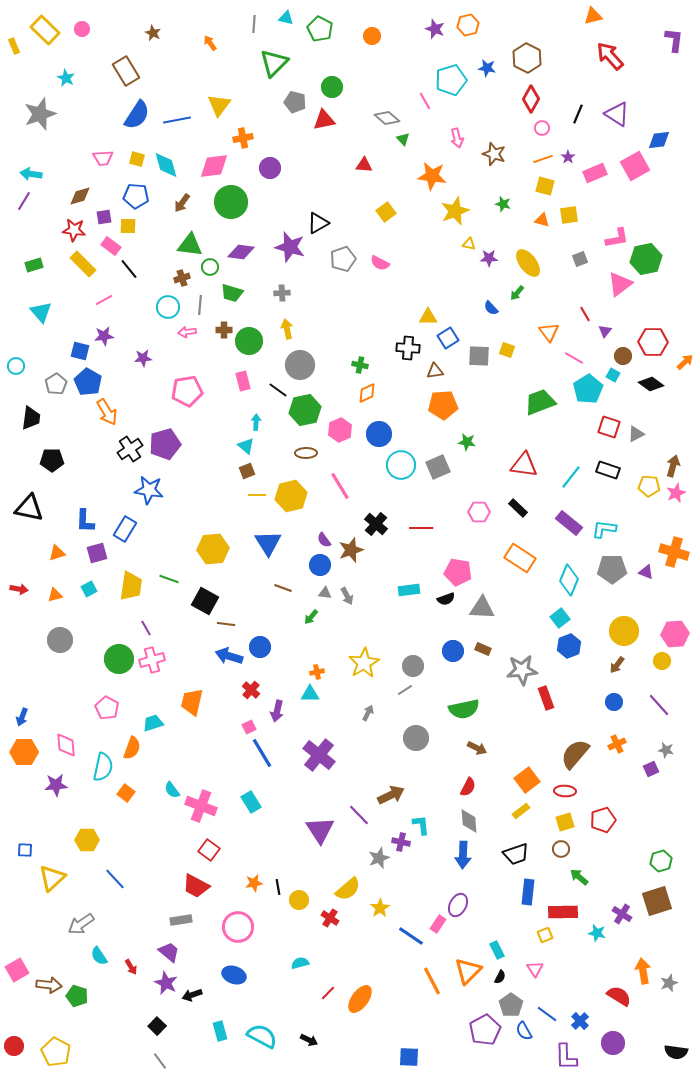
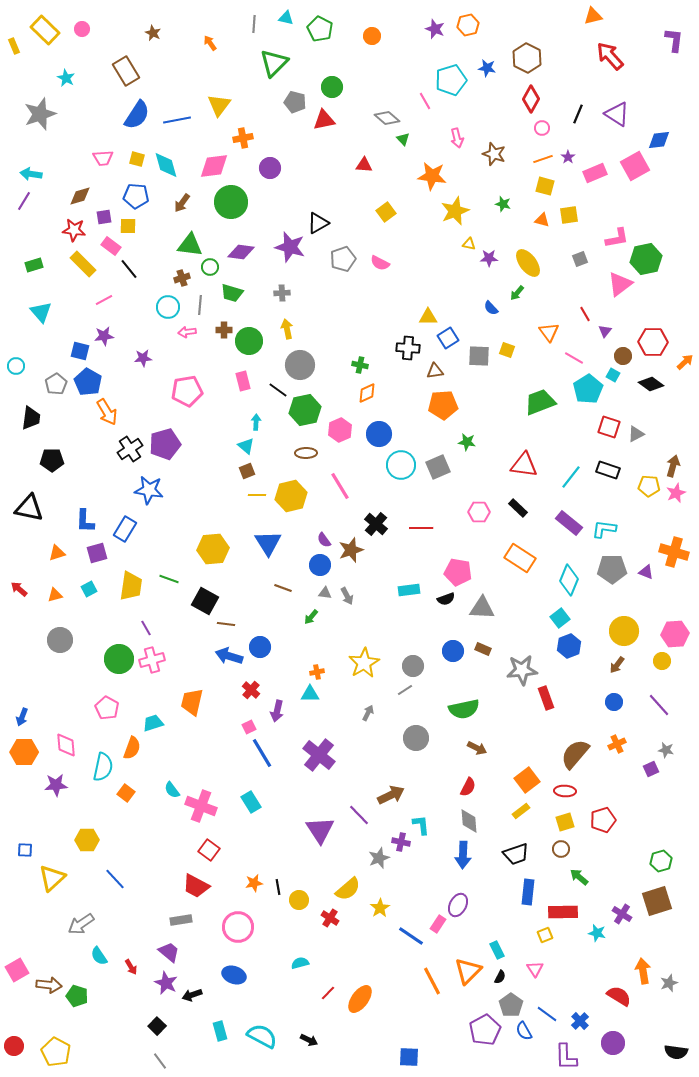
red arrow at (19, 589): rotated 150 degrees counterclockwise
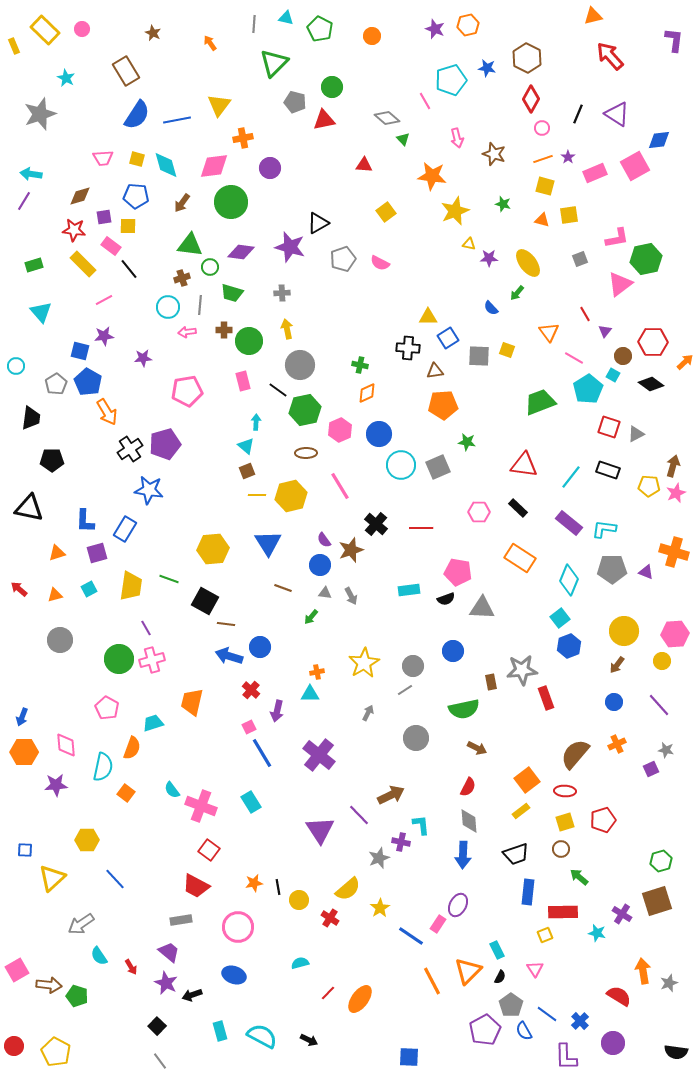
gray arrow at (347, 596): moved 4 px right
brown rectangle at (483, 649): moved 8 px right, 33 px down; rotated 56 degrees clockwise
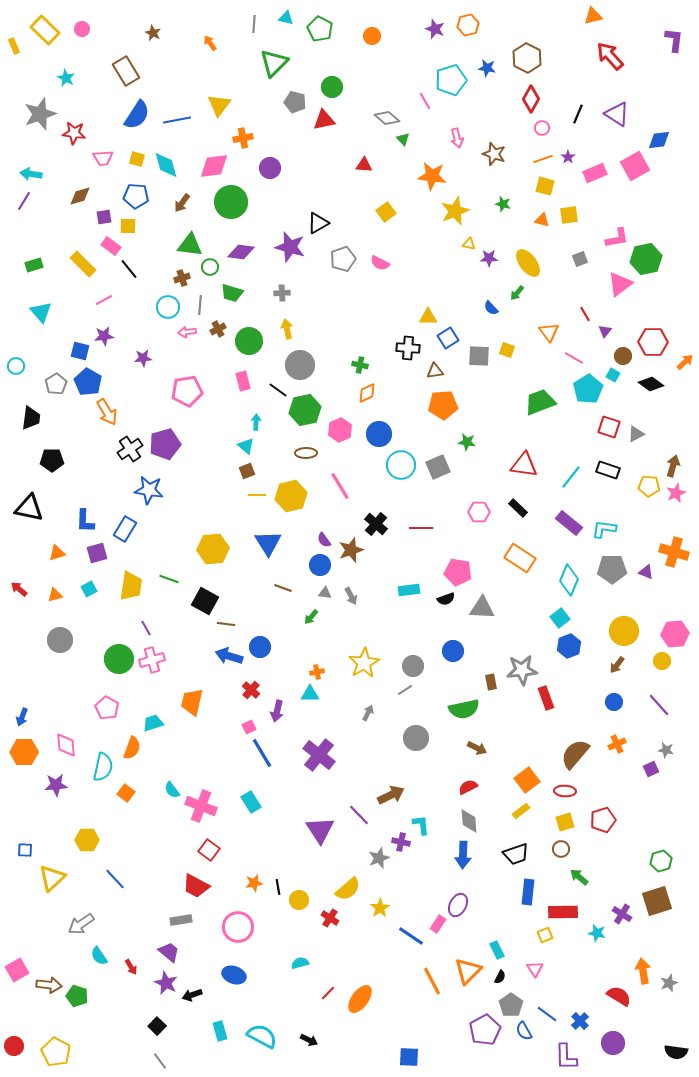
red star at (74, 230): moved 97 px up
brown cross at (224, 330): moved 6 px left, 1 px up; rotated 28 degrees counterclockwise
red semicircle at (468, 787): rotated 144 degrees counterclockwise
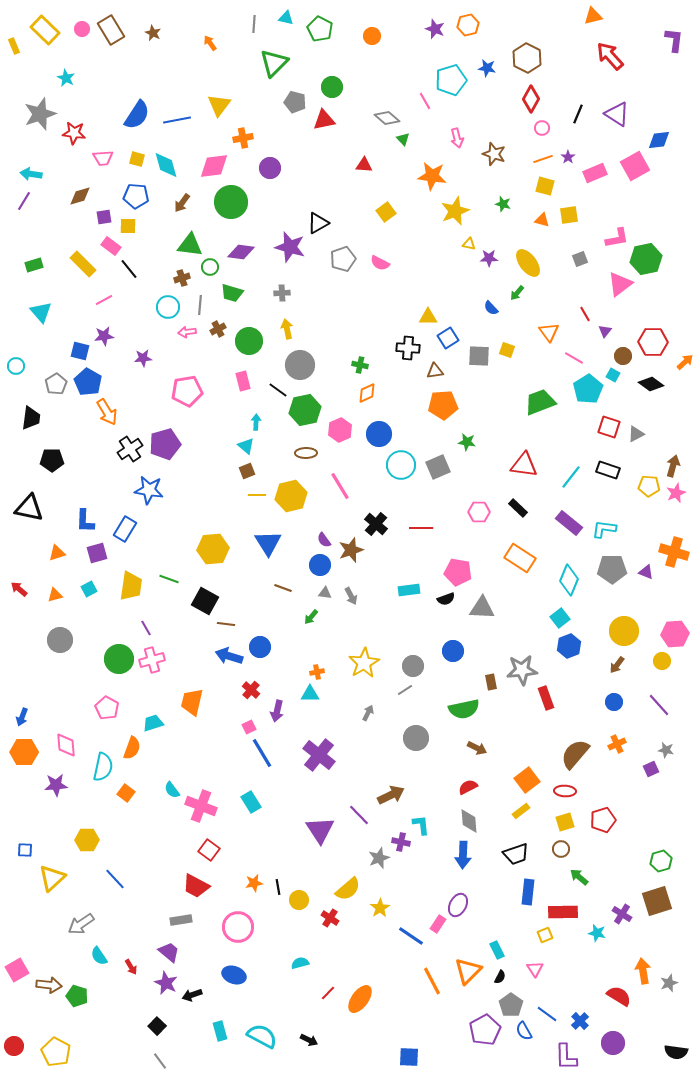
brown rectangle at (126, 71): moved 15 px left, 41 px up
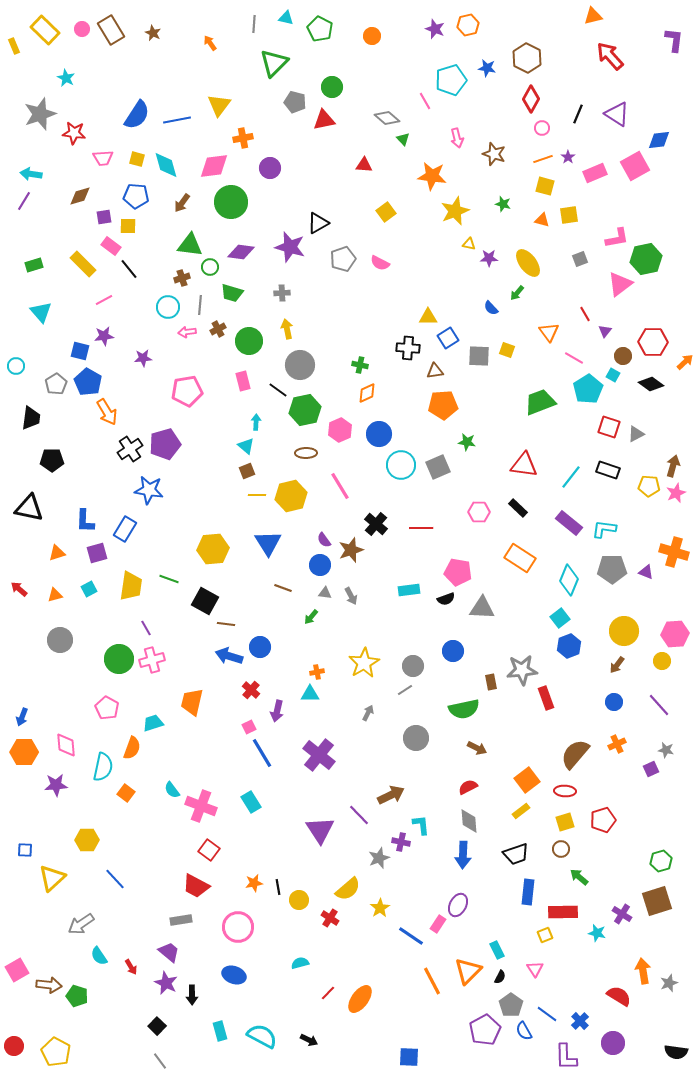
black arrow at (192, 995): rotated 72 degrees counterclockwise
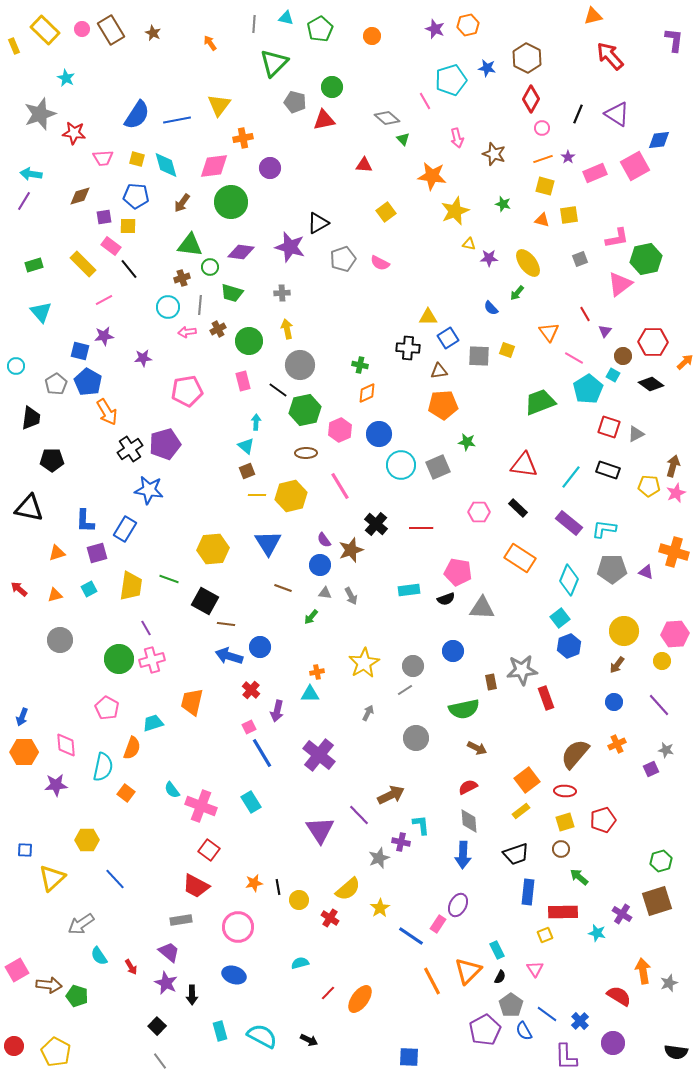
green pentagon at (320, 29): rotated 15 degrees clockwise
brown triangle at (435, 371): moved 4 px right
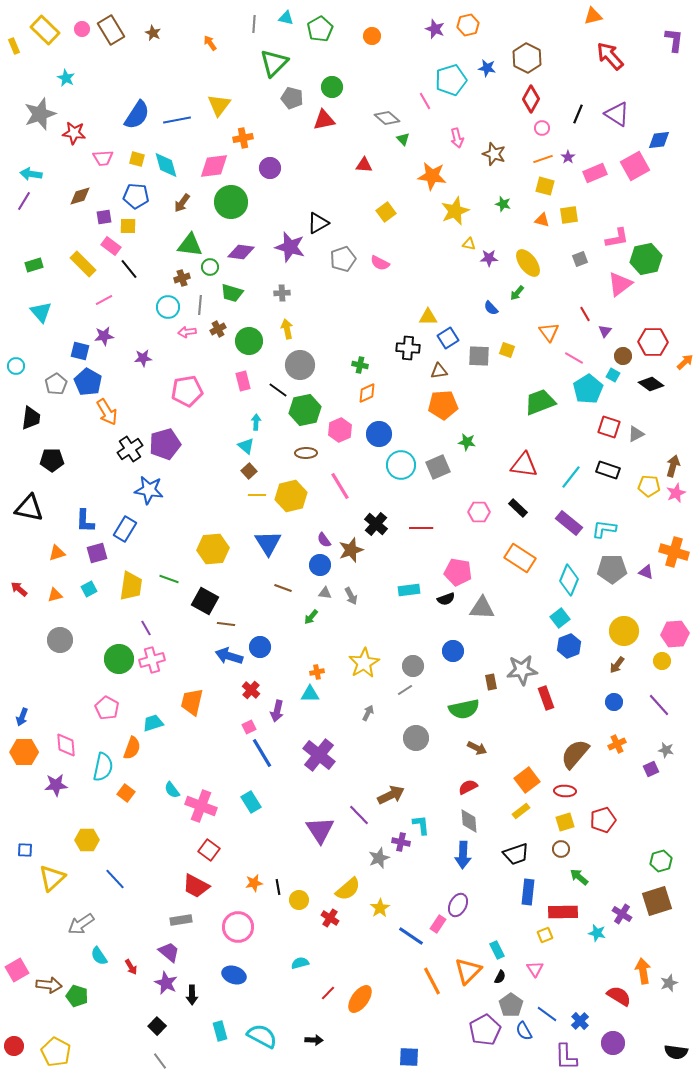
gray pentagon at (295, 102): moved 3 px left, 4 px up
brown square at (247, 471): moved 2 px right; rotated 21 degrees counterclockwise
black arrow at (309, 1040): moved 5 px right; rotated 24 degrees counterclockwise
